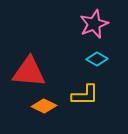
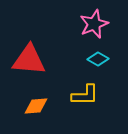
cyan diamond: moved 1 px right
red triangle: moved 12 px up
orange diamond: moved 8 px left; rotated 30 degrees counterclockwise
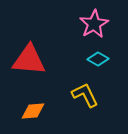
pink star: rotated 8 degrees counterclockwise
yellow L-shape: rotated 116 degrees counterclockwise
orange diamond: moved 3 px left, 5 px down
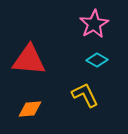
cyan diamond: moved 1 px left, 1 px down
orange diamond: moved 3 px left, 2 px up
